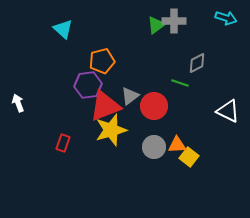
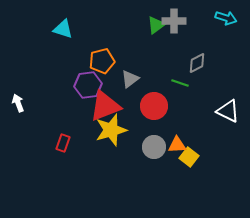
cyan triangle: rotated 25 degrees counterclockwise
gray triangle: moved 17 px up
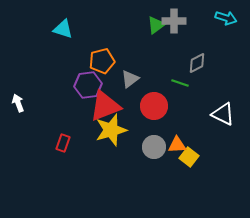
white triangle: moved 5 px left, 3 px down
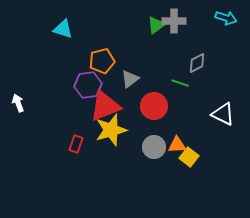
red rectangle: moved 13 px right, 1 px down
